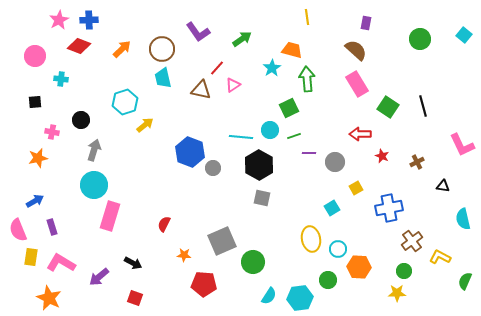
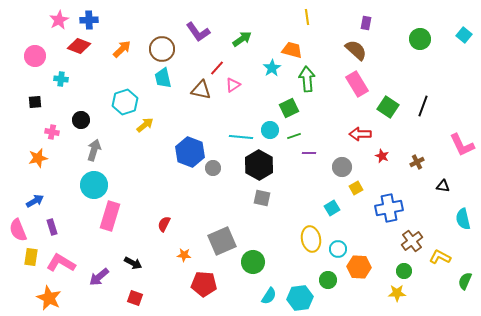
black line at (423, 106): rotated 35 degrees clockwise
gray circle at (335, 162): moved 7 px right, 5 px down
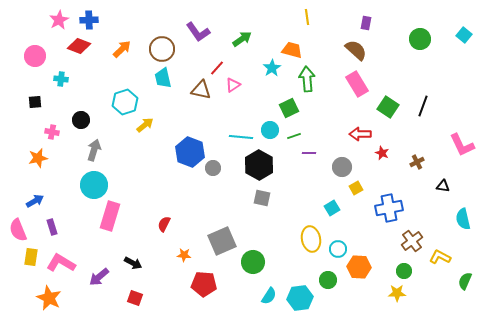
red star at (382, 156): moved 3 px up
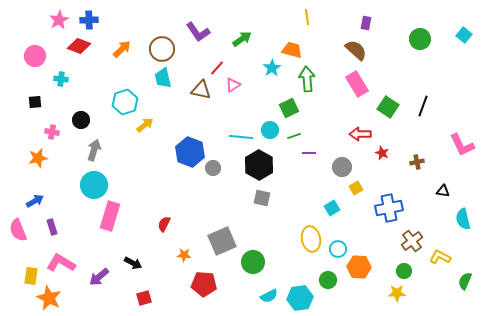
brown cross at (417, 162): rotated 16 degrees clockwise
black triangle at (443, 186): moved 5 px down
yellow rectangle at (31, 257): moved 19 px down
cyan semicircle at (269, 296): rotated 30 degrees clockwise
red square at (135, 298): moved 9 px right; rotated 35 degrees counterclockwise
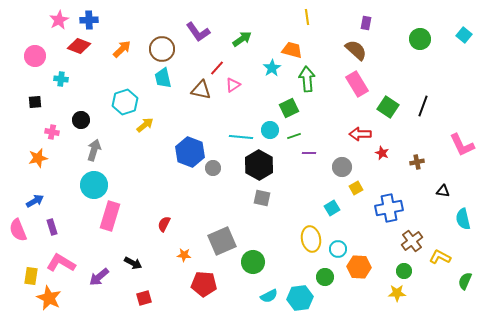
green circle at (328, 280): moved 3 px left, 3 px up
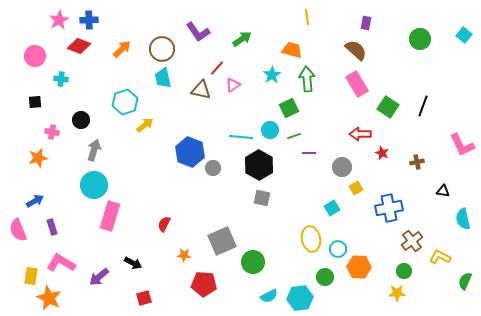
cyan star at (272, 68): moved 7 px down
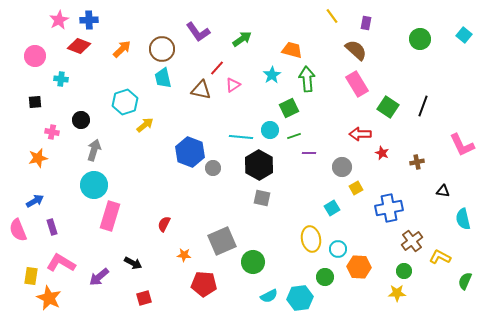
yellow line at (307, 17): moved 25 px right, 1 px up; rotated 28 degrees counterclockwise
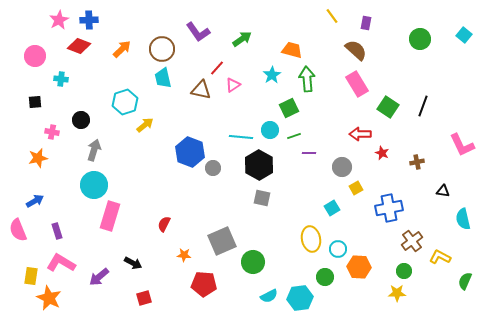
purple rectangle at (52, 227): moved 5 px right, 4 px down
